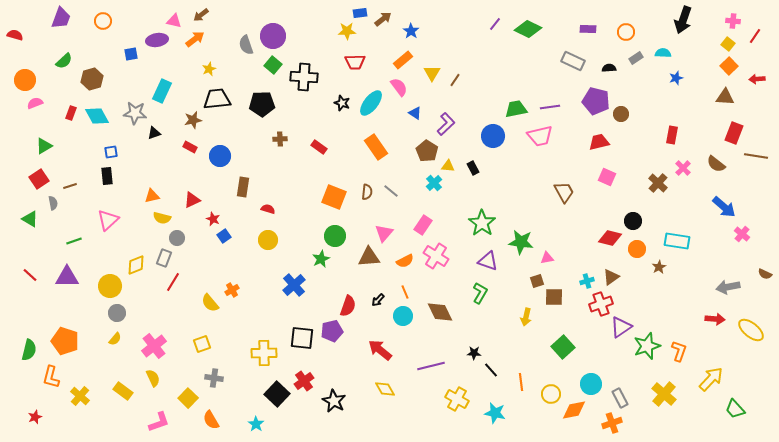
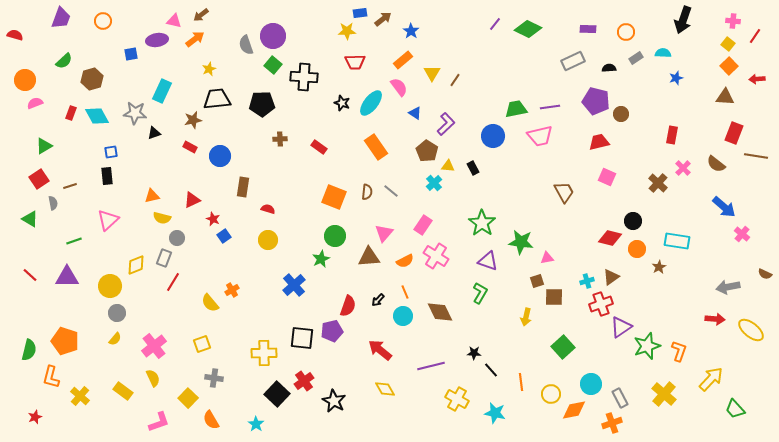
gray rectangle at (573, 61): rotated 50 degrees counterclockwise
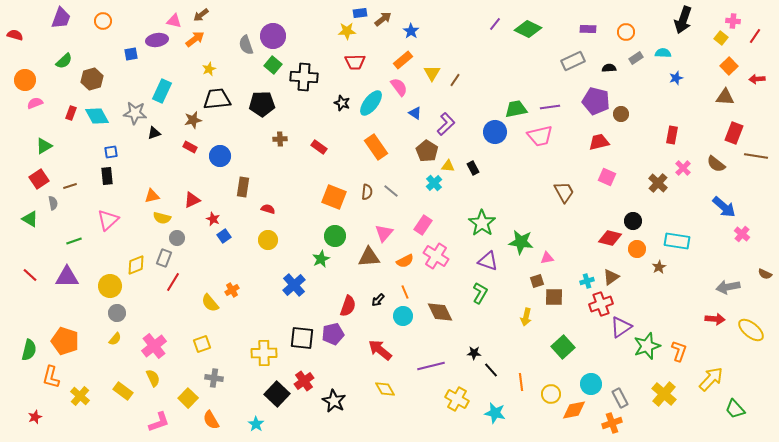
yellow square at (728, 44): moved 7 px left, 6 px up
blue circle at (493, 136): moved 2 px right, 4 px up
purple pentagon at (332, 331): moved 1 px right, 3 px down
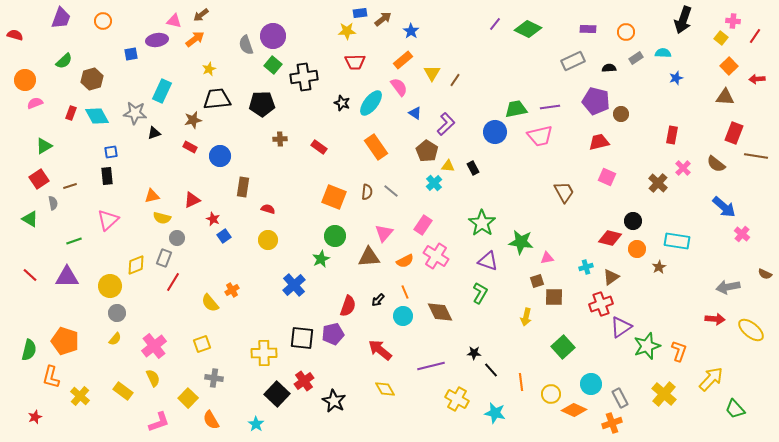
black cross at (304, 77): rotated 12 degrees counterclockwise
cyan cross at (587, 281): moved 1 px left, 14 px up
orange diamond at (574, 410): rotated 35 degrees clockwise
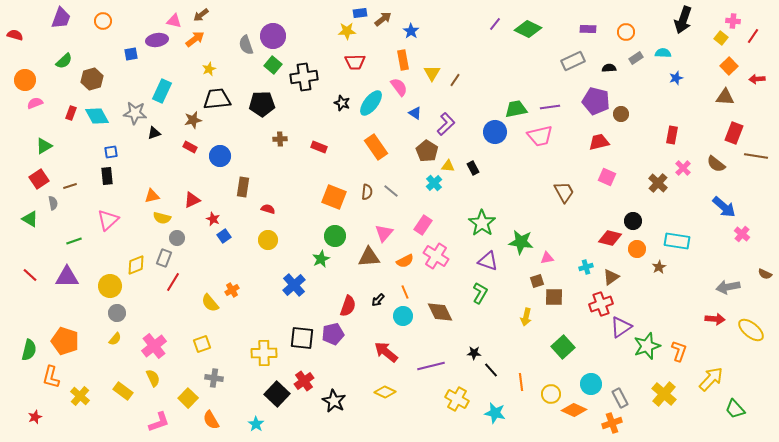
red line at (755, 36): moved 2 px left
orange rectangle at (403, 60): rotated 60 degrees counterclockwise
red rectangle at (319, 147): rotated 14 degrees counterclockwise
red arrow at (380, 350): moved 6 px right, 2 px down
yellow diamond at (385, 389): moved 3 px down; rotated 35 degrees counterclockwise
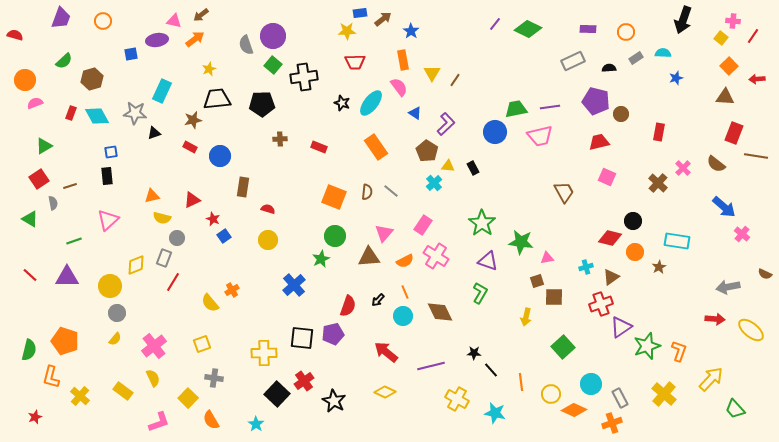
red rectangle at (672, 135): moved 13 px left, 3 px up
orange circle at (637, 249): moved 2 px left, 3 px down
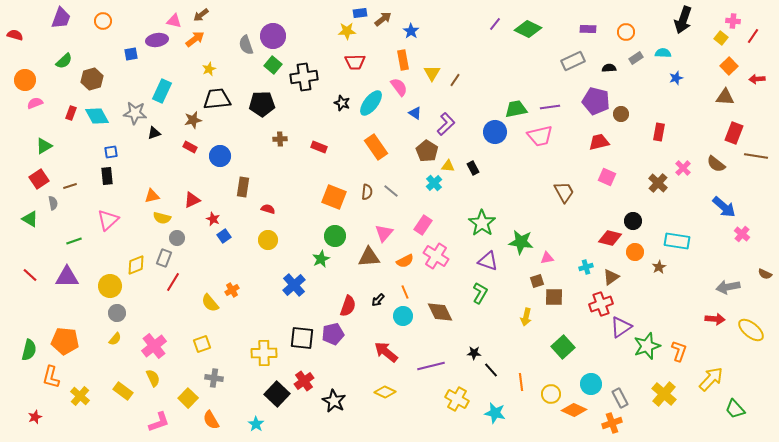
orange pentagon at (65, 341): rotated 12 degrees counterclockwise
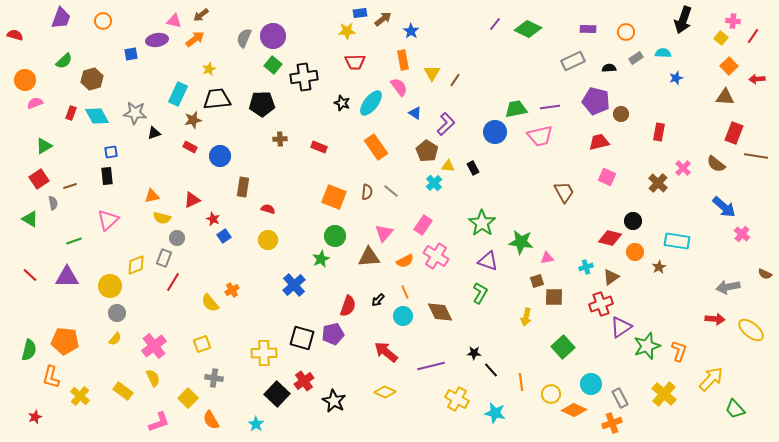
gray semicircle at (246, 45): moved 2 px left, 7 px up; rotated 42 degrees clockwise
cyan rectangle at (162, 91): moved 16 px right, 3 px down
black square at (302, 338): rotated 10 degrees clockwise
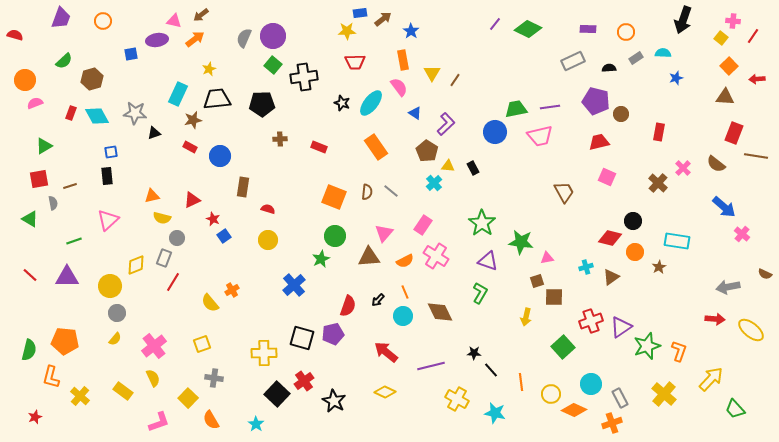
red square at (39, 179): rotated 24 degrees clockwise
red cross at (601, 304): moved 10 px left, 17 px down
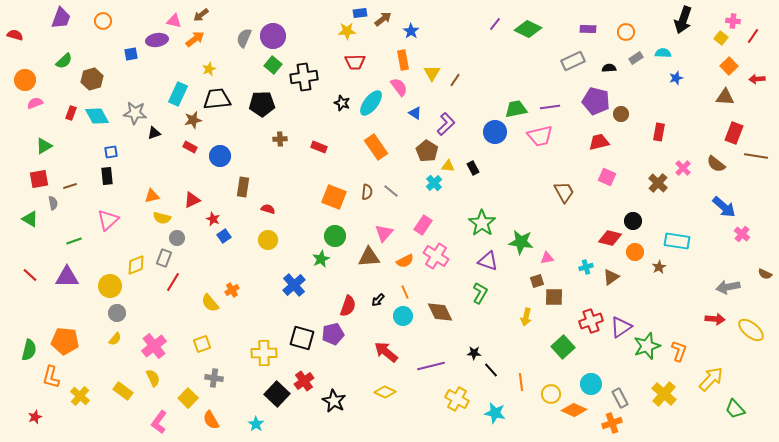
pink L-shape at (159, 422): rotated 145 degrees clockwise
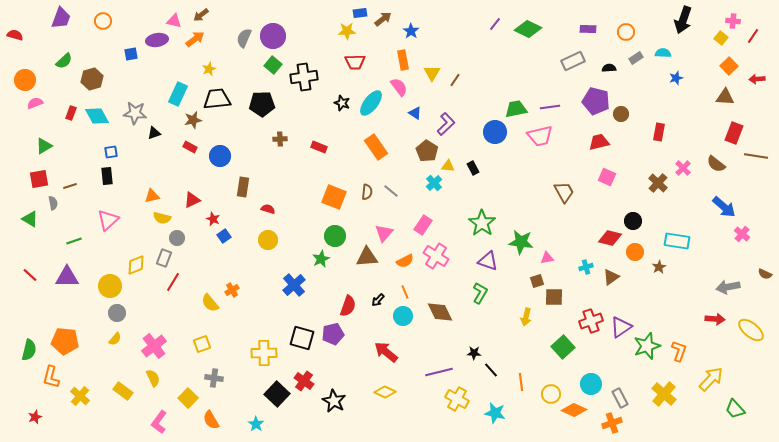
brown triangle at (369, 257): moved 2 px left
purple line at (431, 366): moved 8 px right, 6 px down
red cross at (304, 381): rotated 18 degrees counterclockwise
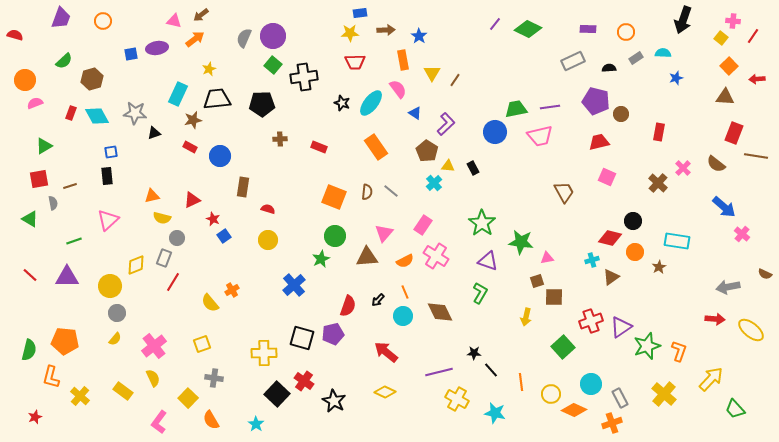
brown arrow at (383, 19): moved 3 px right, 11 px down; rotated 36 degrees clockwise
yellow star at (347, 31): moved 3 px right, 2 px down
blue star at (411, 31): moved 8 px right, 5 px down
purple ellipse at (157, 40): moved 8 px down
pink semicircle at (399, 87): moved 1 px left, 2 px down
cyan cross at (586, 267): moved 6 px right, 7 px up
